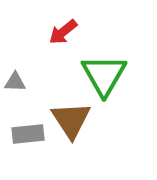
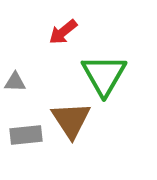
gray rectangle: moved 2 px left, 1 px down
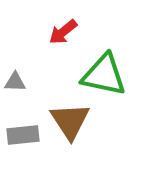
green triangle: rotated 48 degrees counterclockwise
brown triangle: moved 1 px left, 1 px down
gray rectangle: moved 3 px left
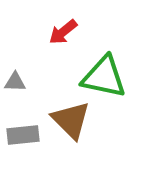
green triangle: moved 2 px down
brown triangle: moved 1 px right, 1 px up; rotated 12 degrees counterclockwise
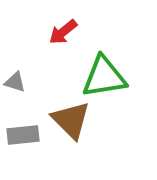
green triangle: rotated 21 degrees counterclockwise
gray triangle: rotated 15 degrees clockwise
